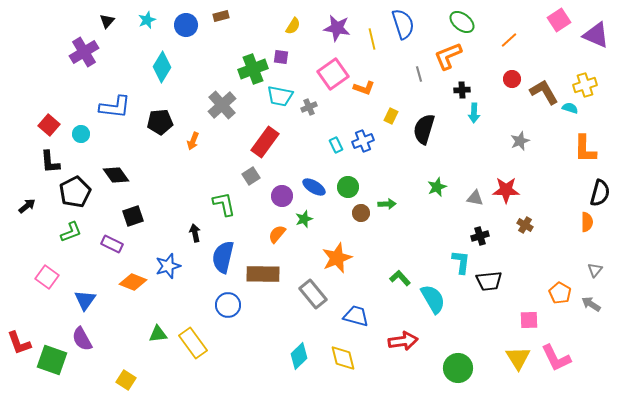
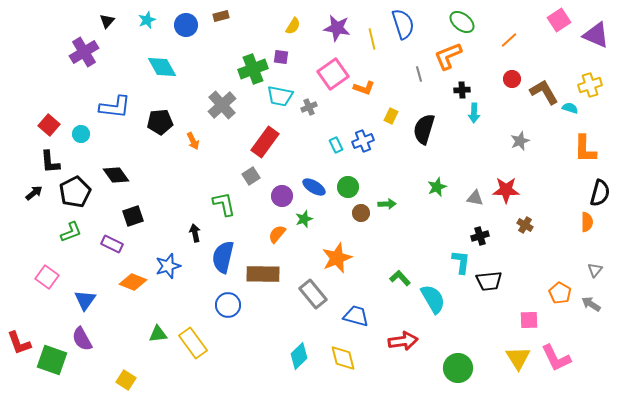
cyan diamond at (162, 67): rotated 60 degrees counterclockwise
yellow cross at (585, 85): moved 5 px right
orange arrow at (193, 141): rotated 48 degrees counterclockwise
black arrow at (27, 206): moved 7 px right, 13 px up
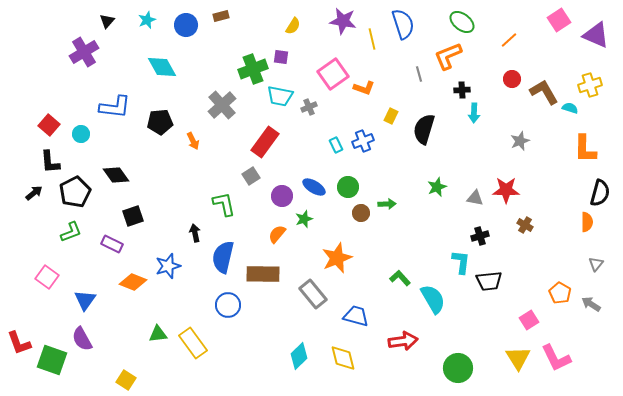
purple star at (337, 28): moved 6 px right, 7 px up
gray triangle at (595, 270): moved 1 px right, 6 px up
pink square at (529, 320): rotated 30 degrees counterclockwise
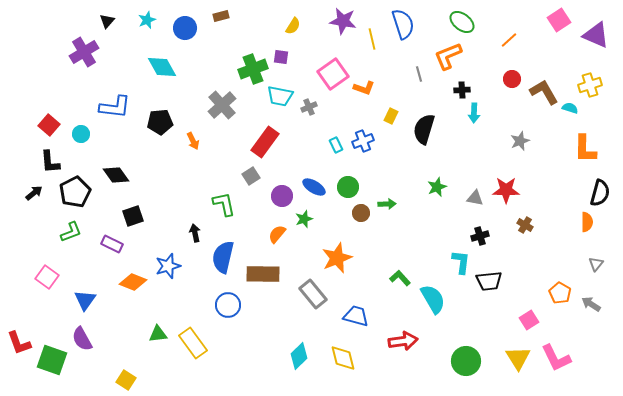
blue circle at (186, 25): moved 1 px left, 3 px down
green circle at (458, 368): moved 8 px right, 7 px up
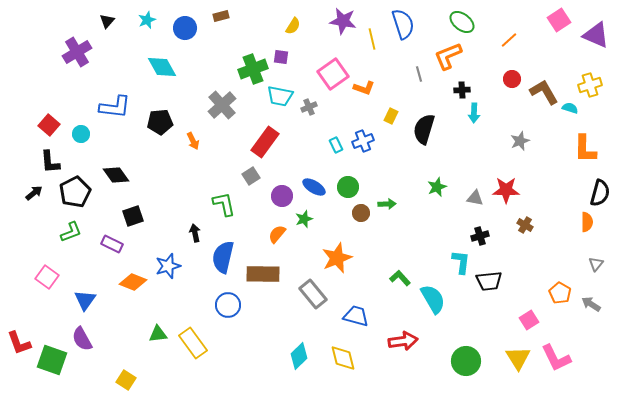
purple cross at (84, 52): moved 7 px left
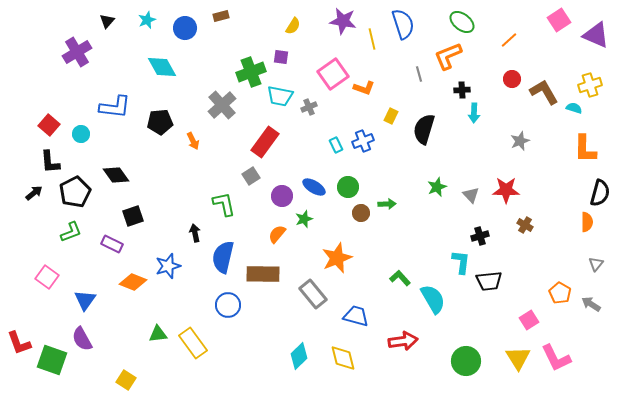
green cross at (253, 69): moved 2 px left, 3 px down
cyan semicircle at (570, 108): moved 4 px right
gray triangle at (475, 198): moved 4 px left, 3 px up; rotated 36 degrees clockwise
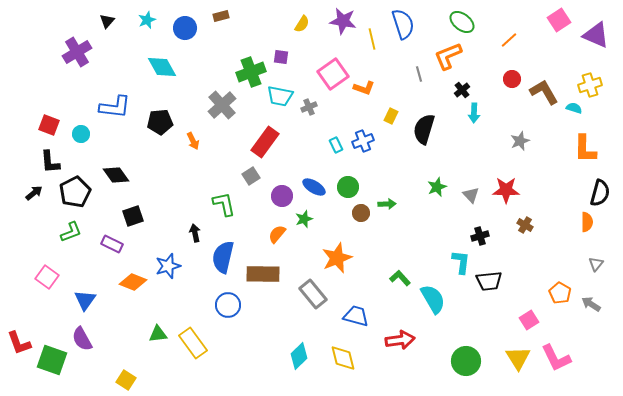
yellow semicircle at (293, 26): moved 9 px right, 2 px up
black cross at (462, 90): rotated 35 degrees counterclockwise
red square at (49, 125): rotated 20 degrees counterclockwise
red arrow at (403, 341): moved 3 px left, 1 px up
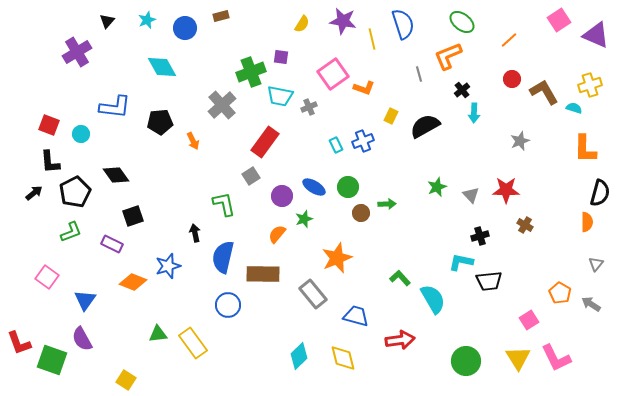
black semicircle at (424, 129): moved 1 px right, 3 px up; rotated 44 degrees clockwise
cyan L-shape at (461, 262): rotated 85 degrees counterclockwise
